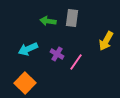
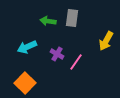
cyan arrow: moved 1 px left, 2 px up
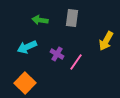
green arrow: moved 8 px left, 1 px up
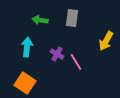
cyan arrow: rotated 120 degrees clockwise
pink line: rotated 66 degrees counterclockwise
orange square: rotated 10 degrees counterclockwise
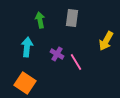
green arrow: rotated 70 degrees clockwise
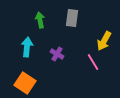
yellow arrow: moved 2 px left
pink line: moved 17 px right
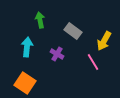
gray rectangle: moved 1 px right, 13 px down; rotated 60 degrees counterclockwise
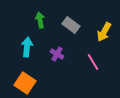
gray rectangle: moved 2 px left, 6 px up
yellow arrow: moved 9 px up
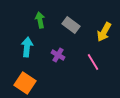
purple cross: moved 1 px right, 1 px down
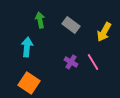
purple cross: moved 13 px right, 7 px down
orange square: moved 4 px right
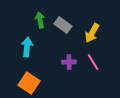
gray rectangle: moved 8 px left
yellow arrow: moved 12 px left, 1 px down
purple cross: moved 2 px left; rotated 32 degrees counterclockwise
